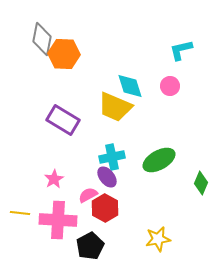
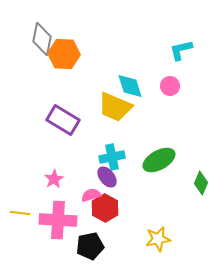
pink semicircle: moved 3 px right; rotated 12 degrees clockwise
black pentagon: rotated 16 degrees clockwise
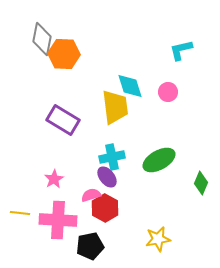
pink circle: moved 2 px left, 6 px down
yellow trapezoid: rotated 120 degrees counterclockwise
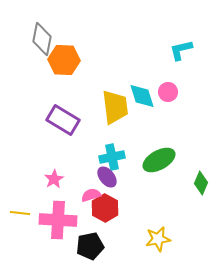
orange hexagon: moved 6 px down
cyan diamond: moved 12 px right, 10 px down
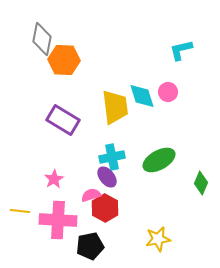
yellow line: moved 2 px up
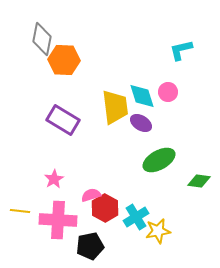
cyan cross: moved 24 px right, 60 px down; rotated 20 degrees counterclockwise
purple ellipse: moved 34 px right, 54 px up; rotated 20 degrees counterclockwise
green diamond: moved 2 px left, 2 px up; rotated 75 degrees clockwise
yellow star: moved 8 px up
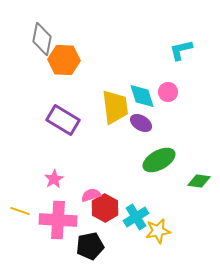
yellow line: rotated 12 degrees clockwise
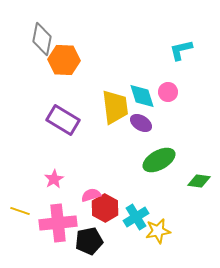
pink cross: moved 3 px down; rotated 9 degrees counterclockwise
black pentagon: moved 1 px left, 5 px up
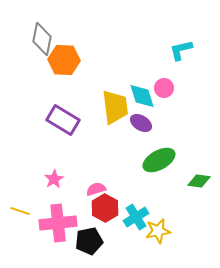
pink circle: moved 4 px left, 4 px up
pink semicircle: moved 5 px right, 6 px up
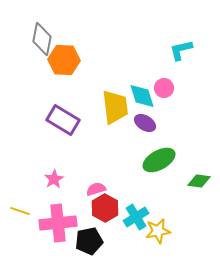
purple ellipse: moved 4 px right
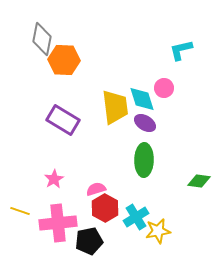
cyan diamond: moved 3 px down
green ellipse: moved 15 px left; rotated 60 degrees counterclockwise
